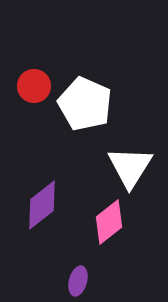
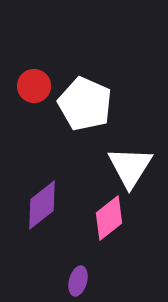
pink diamond: moved 4 px up
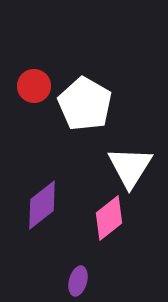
white pentagon: rotated 6 degrees clockwise
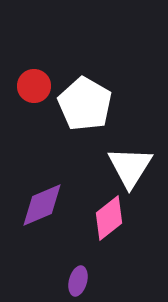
purple diamond: rotated 15 degrees clockwise
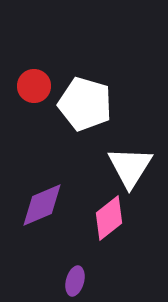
white pentagon: rotated 14 degrees counterclockwise
purple ellipse: moved 3 px left
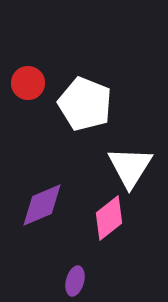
red circle: moved 6 px left, 3 px up
white pentagon: rotated 6 degrees clockwise
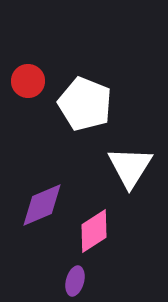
red circle: moved 2 px up
pink diamond: moved 15 px left, 13 px down; rotated 6 degrees clockwise
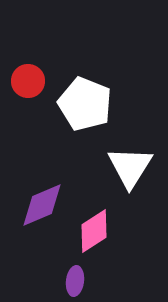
purple ellipse: rotated 8 degrees counterclockwise
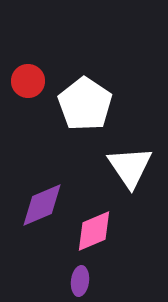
white pentagon: rotated 12 degrees clockwise
white triangle: rotated 6 degrees counterclockwise
pink diamond: rotated 9 degrees clockwise
purple ellipse: moved 5 px right
